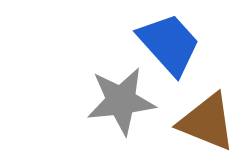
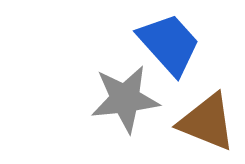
gray star: moved 4 px right, 2 px up
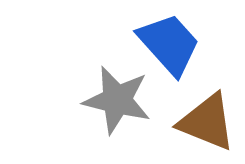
gray star: moved 8 px left, 1 px down; rotated 20 degrees clockwise
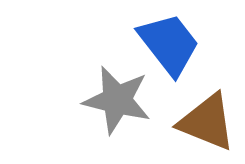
blue trapezoid: rotated 4 degrees clockwise
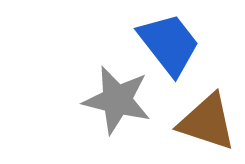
brown triangle: rotated 4 degrees counterclockwise
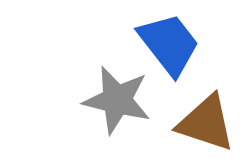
brown triangle: moved 1 px left, 1 px down
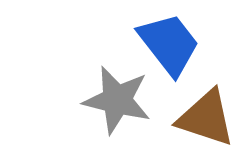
brown triangle: moved 5 px up
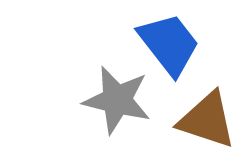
brown triangle: moved 1 px right, 2 px down
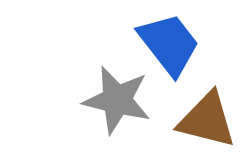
brown triangle: rotated 4 degrees counterclockwise
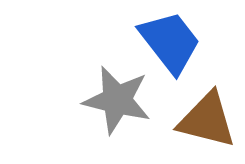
blue trapezoid: moved 1 px right, 2 px up
